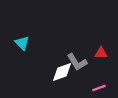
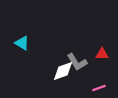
cyan triangle: rotated 14 degrees counterclockwise
red triangle: moved 1 px right, 1 px down
white diamond: moved 1 px right, 1 px up
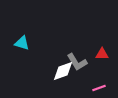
cyan triangle: rotated 14 degrees counterclockwise
